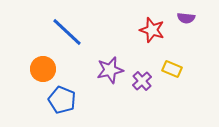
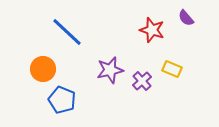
purple semicircle: rotated 42 degrees clockwise
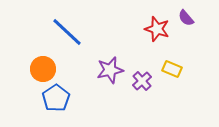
red star: moved 5 px right, 1 px up
blue pentagon: moved 6 px left, 2 px up; rotated 16 degrees clockwise
